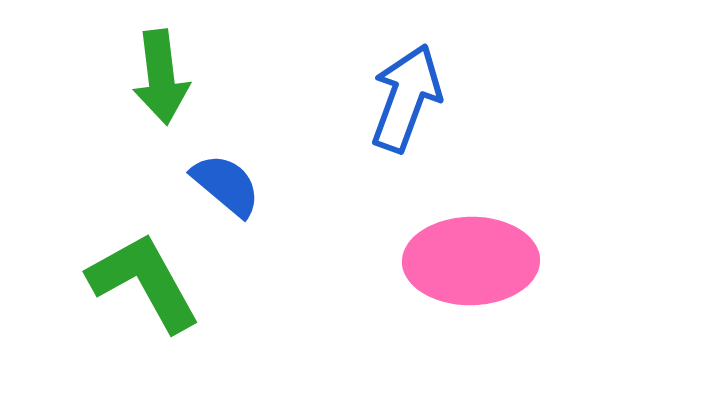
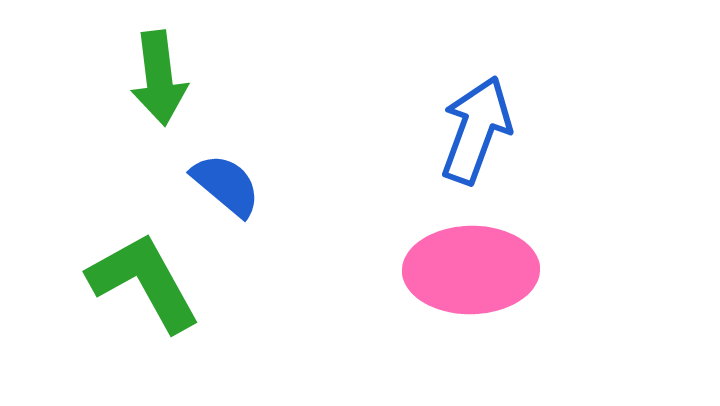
green arrow: moved 2 px left, 1 px down
blue arrow: moved 70 px right, 32 px down
pink ellipse: moved 9 px down
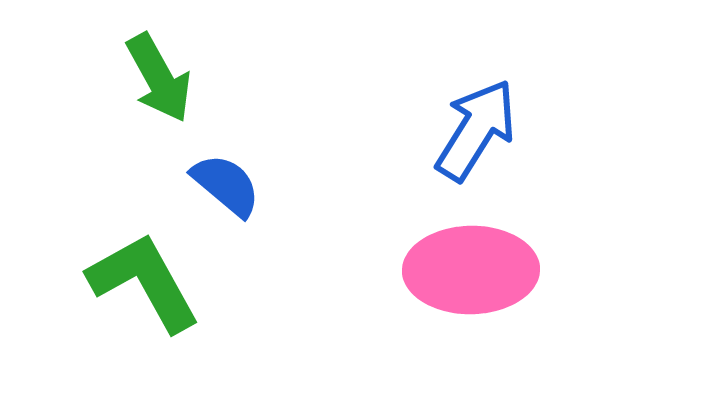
green arrow: rotated 22 degrees counterclockwise
blue arrow: rotated 12 degrees clockwise
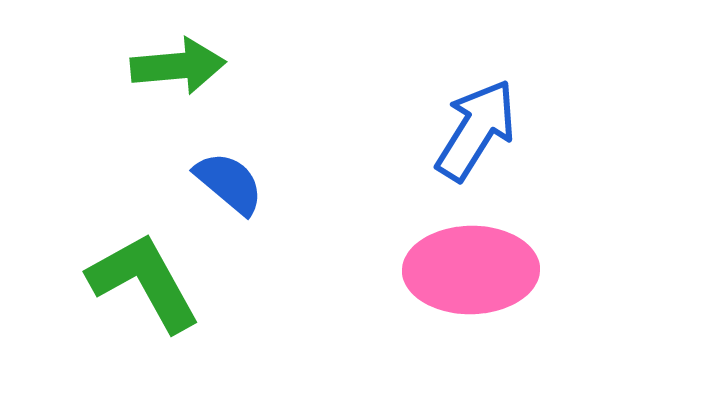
green arrow: moved 19 px right, 12 px up; rotated 66 degrees counterclockwise
blue semicircle: moved 3 px right, 2 px up
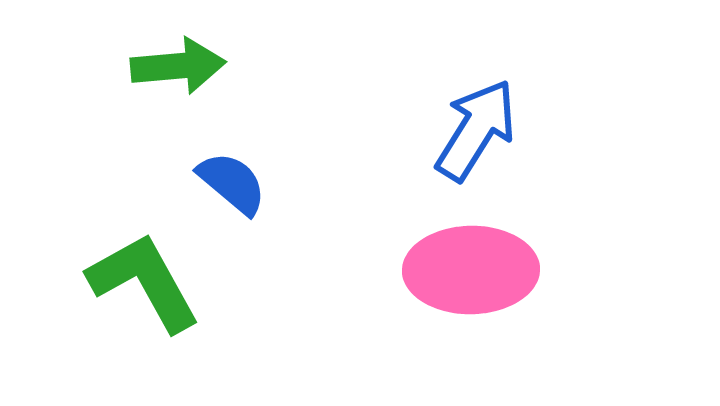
blue semicircle: moved 3 px right
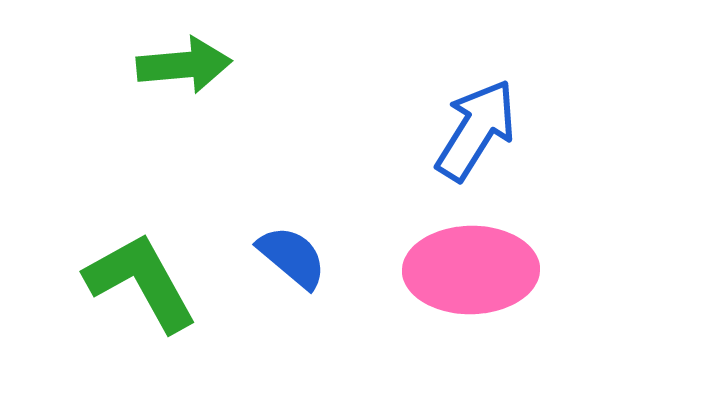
green arrow: moved 6 px right, 1 px up
blue semicircle: moved 60 px right, 74 px down
green L-shape: moved 3 px left
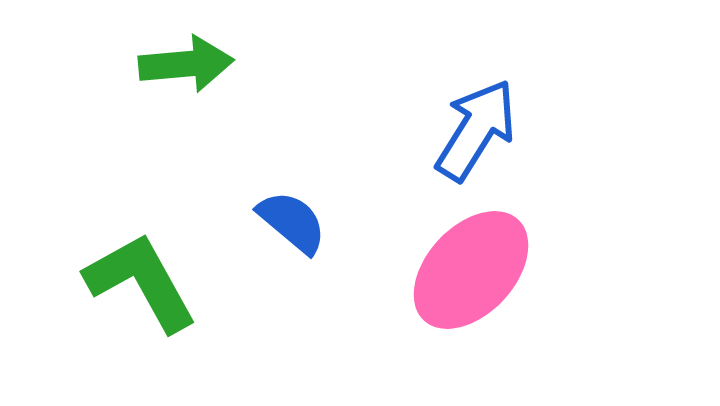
green arrow: moved 2 px right, 1 px up
blue semicircle: moved 35 px up
pink ellipse: rotated 46 degrees counterclockwise
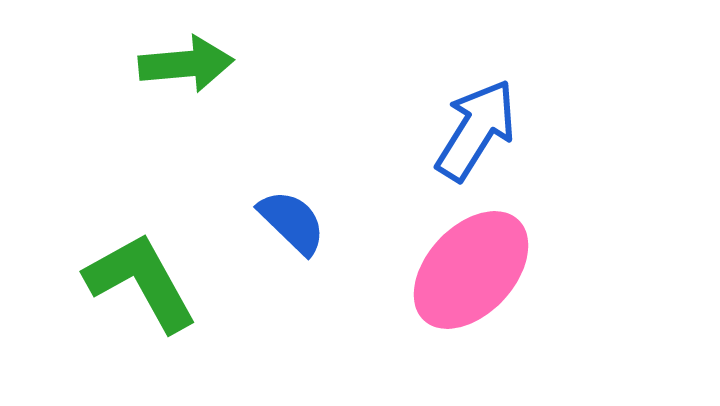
blue semicircle: rotated 4 degrees clockwise
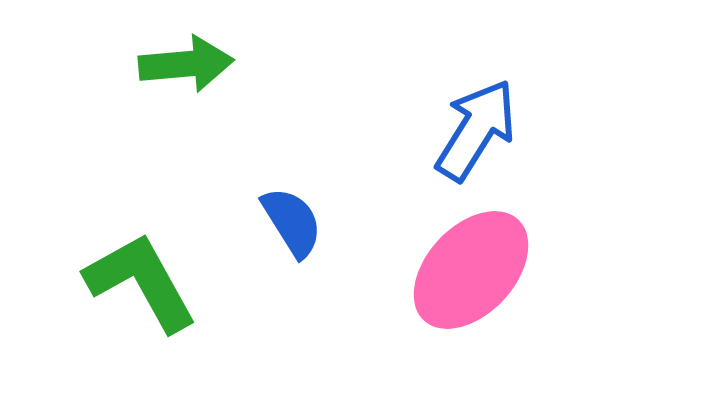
blue semicircle: rotated 14 degrees clockwise
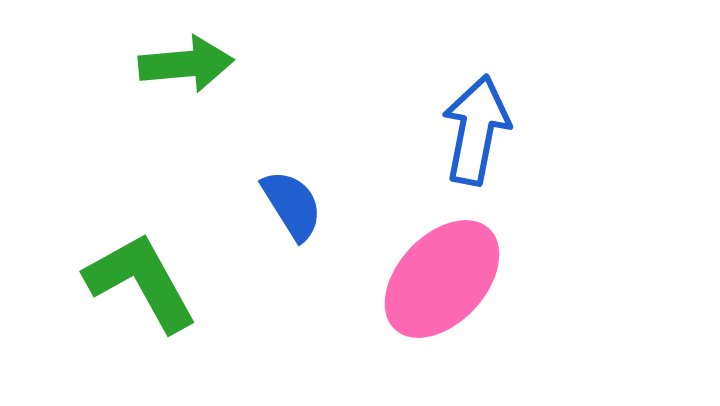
blue arrow: rotated 21 degrees counterclockwise
blue semicircle: moved 17 px up
pink ellipse: moved 29 px left, 9 px down
